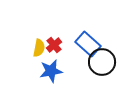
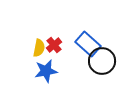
black circle: moved 1 px up
blue star: moved 5 px left
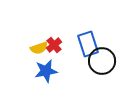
blue rectangle: rotated 30 degrees clockwise
yellow semicircle: rotated 60 degrees clockwise
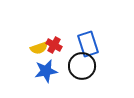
red cross: rotated 21 degrees counterclockwise
black circle: moved 20 px left, 5 px down
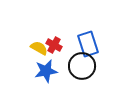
yellow semicircle: rotated 132 degrees counterclockwise
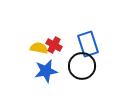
yellow semicircle: rotated 18 degrees counterclockwise
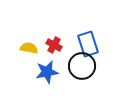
yellow semicircle: moved 10 px left
blue star: moved 1 px right, 1 px down
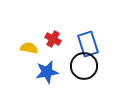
red cross: moved 1 px left, 6 px up
black circle: moved 2 px right
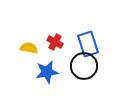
red cross: moved 2 px right, 3 px down
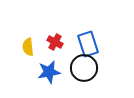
yellow semicircle: moved 1 px left, 1 px up; rotated 108 degrees counterclockwise
black circle: moved 2 px down
blue star: moved 2 px right
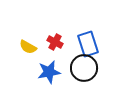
yellow semicircle: rotated 54 degrees counterclockwise
